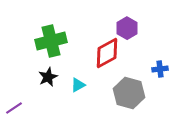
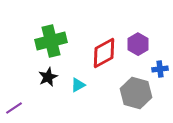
purple hexagon: moved 11 px right, 16 px down
red diamond: moved 3 px left
gray hexagon: moved 7 px right
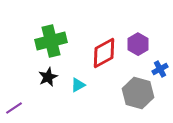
blue cross: rotated 21 degrees counterclockwise
gray hexagon: moved 2 px right
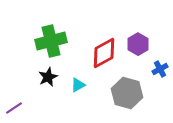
gray hexagon: moved 11 px left
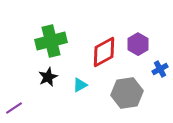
red diamond: moved 1 px up
cyan triangle: moved 2 px right
gray hexagon: rotated 24 degrees counterclockwise
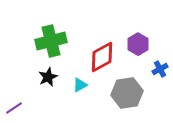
red diamond: moved 2 px left, 5 px down
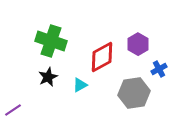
green cross: rotated 32 degrees clockwise
blue cross: moved 1 px left
gray hexagon: moved 7 px right
purple line: moved 1 px left, 2 px down
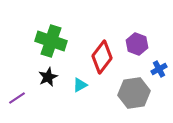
purple hexagon: moved 1 px left; rotated 10 degrees counterclockwise
red diamond: rotated 24 degrees counterclockwise
purple line: moved 4 px right, 12 px up
